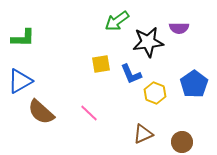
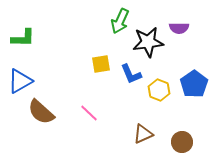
green arrow: moved 3 px right; rotated 30 degrees counterclockwise
yellow hexagon: moved 4 px right, 3 px up
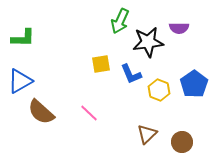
brown triangle: moved 4 px right; rotated 20 degrees counterclockwise
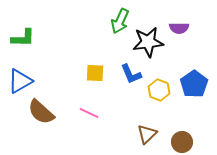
yellow square: moved 6 px left, 9 px down; rotated 12 degrees clockwise
pink line: rotated 18 degrees counterclockwise
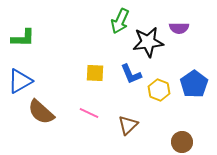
brown triangle: moved 19 px left, 9 px up
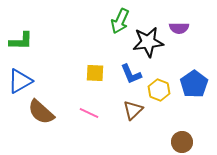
green L-shape: moved 2 px left, 3 px down
brown triangle: moved 5 px right, 15 px up
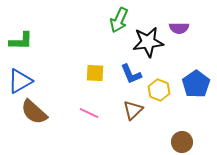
green arrow: moved 1 px left, 1 px up
blue pentagon: moved 2 px right
brown semicircle: moved 7 px left
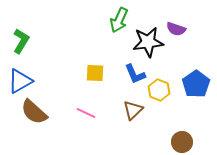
purple semicircle: moved 3 px left, 1 px down; rotated 18 degrees clockwise
green L-shape: rotated 60 degrees counterclockwise
blue L-shape: moved 4 px right
pink line: moved 3 px left
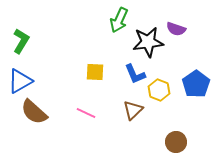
yellow square: moved 1 px up
brown circle: moved 6 px left
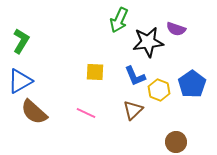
blue L-shape: moved 2 px down
blue pentagon: moved 4 px left
